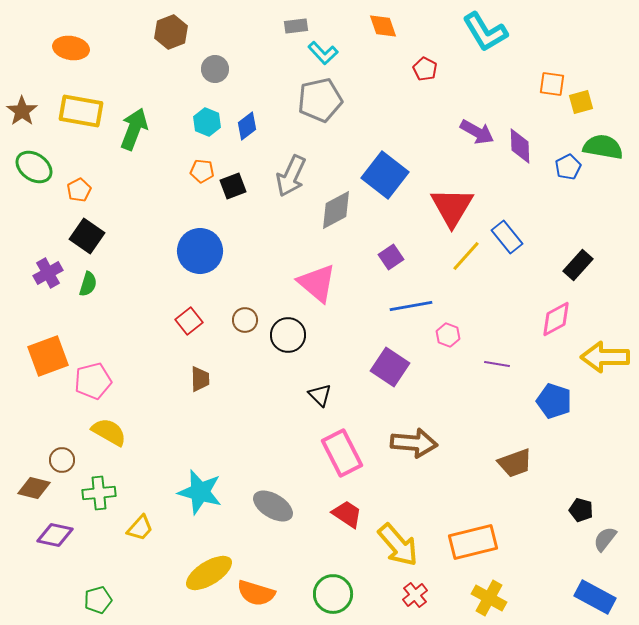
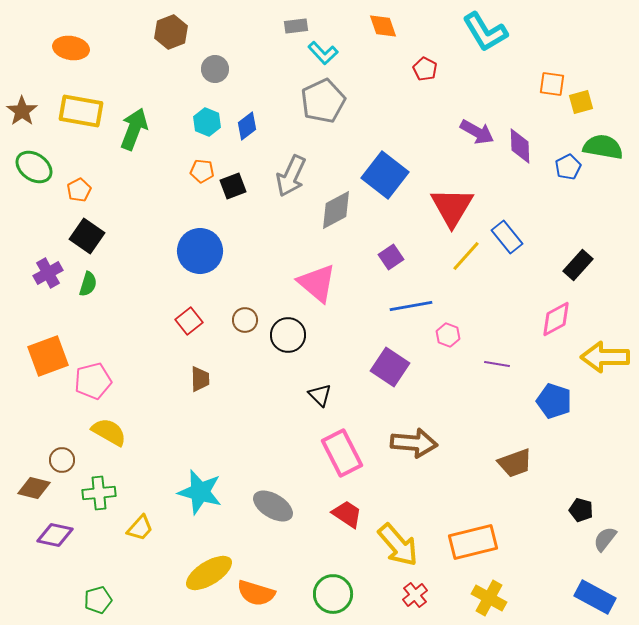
gray pentagon at (320, 100): moved 3 px right, 1 px down; rotated 12 degrees counterclockwise
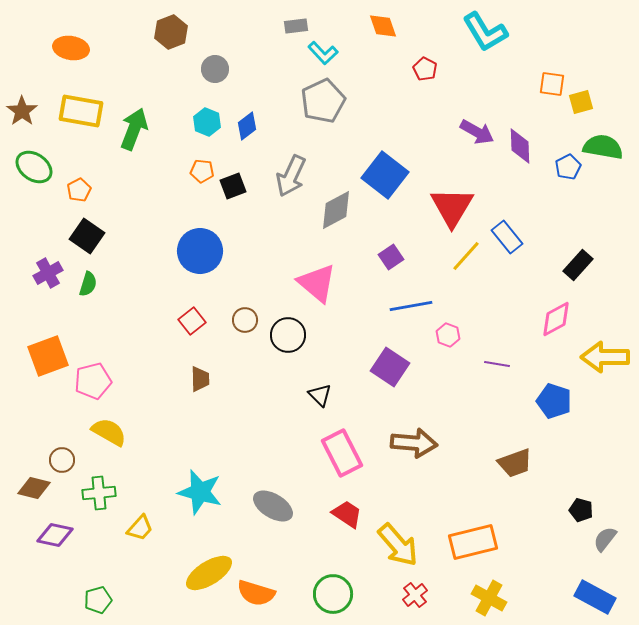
red square at (189, 321): moved 3 px right
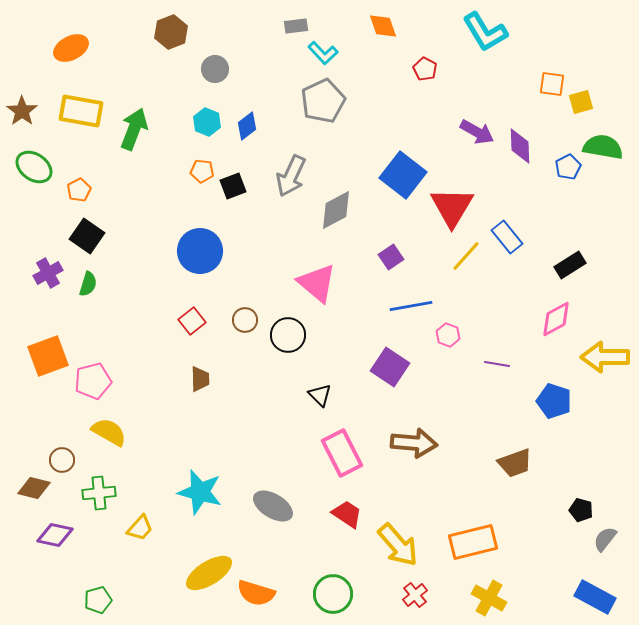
orange ellipse at (71, 48): rotated 36 degrees counterclockwise
blue square at (385, 175): moved 18 px right
black rectangle at (578, 265): moved 8 px left; rotated 16 degrees clockwise
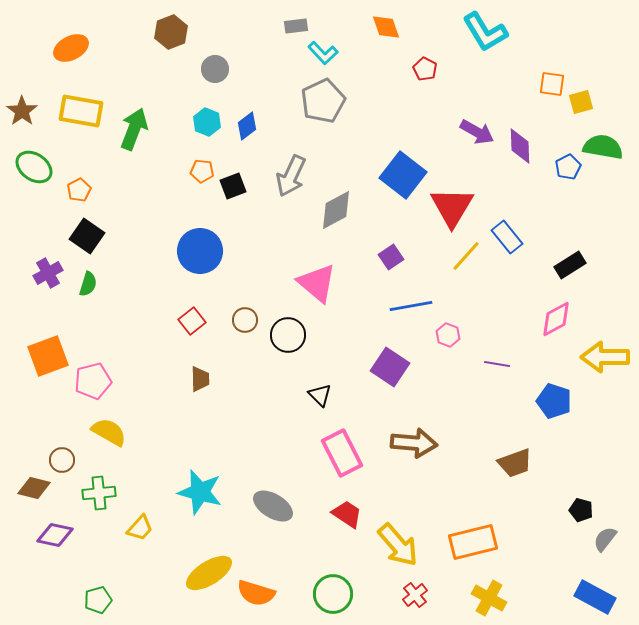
orange diamond at (383, 26): moved 3 px right, 1 px down
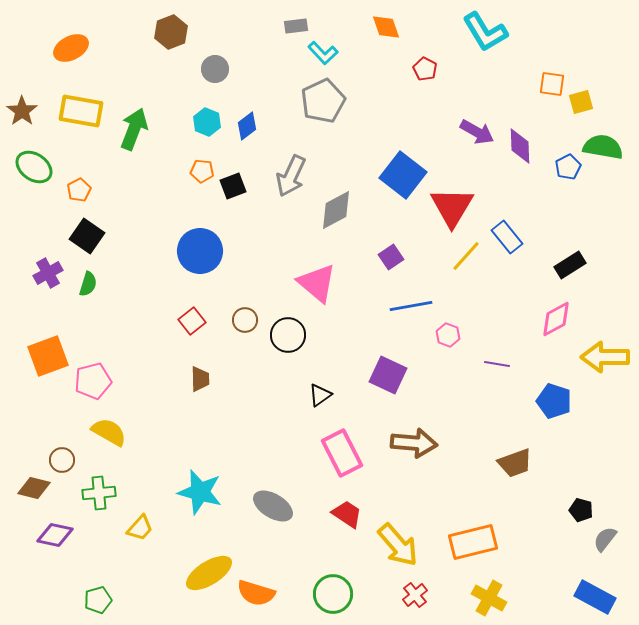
purple square at (390, 367): moved 2 px left, 8 px down; rotated 9 degrees counterclockwise
black triangle at (320, 395): rotated 40 degrees clockwise
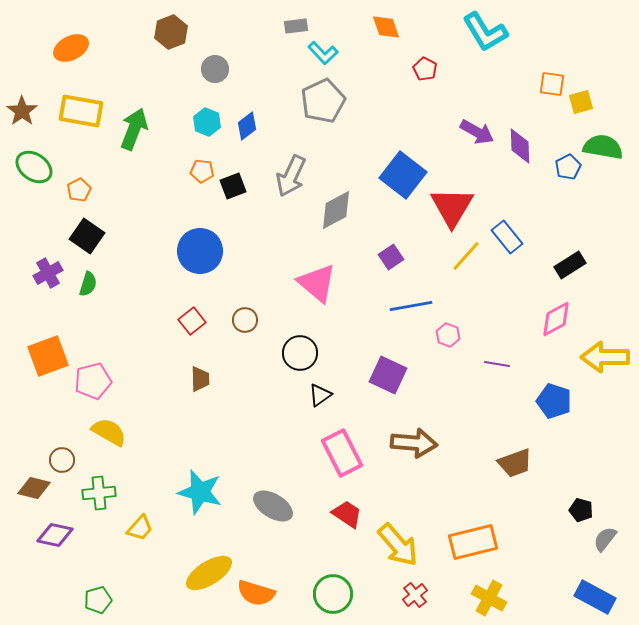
black circle at (288, 335): moved 12 px right, 18 px down
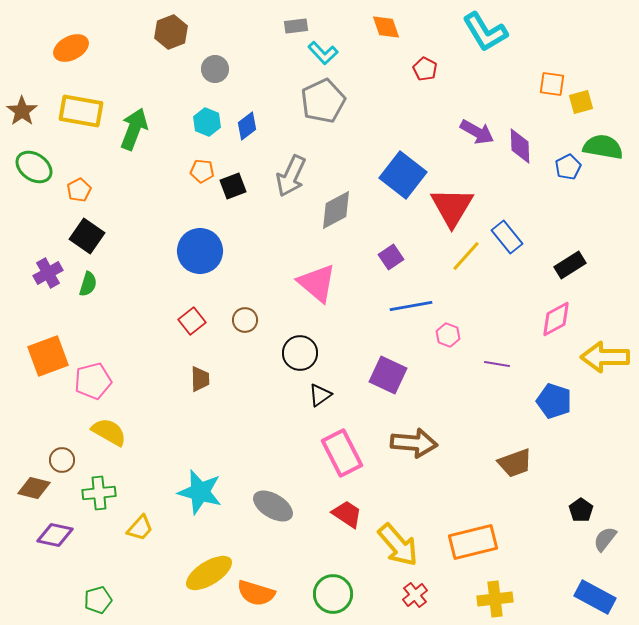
black pentagon at (581, 510): rotated 20 degrees clockwise
yellow cross at (489, 598): moved 6 px right, 1 px down; rotated 36 degrees counterclockwise
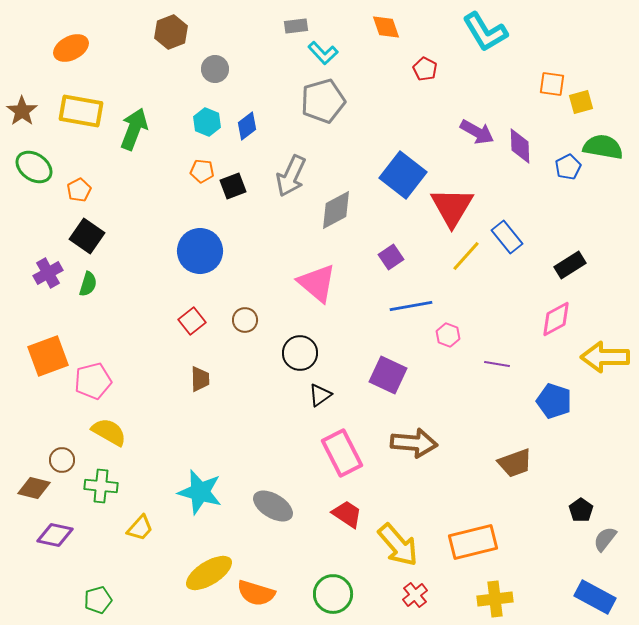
gray pentagon at (323, 101): rotated 9 degrees clockwise
green cross at (99, 493): moved 2 px right, 7 px up; rotated 12 degrees clockwise
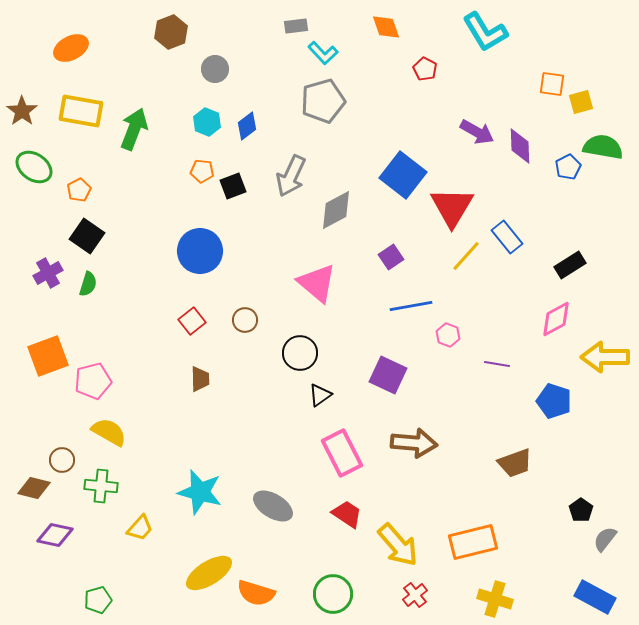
yellow cross at (495, 599): rotated 24 degrees clockwise
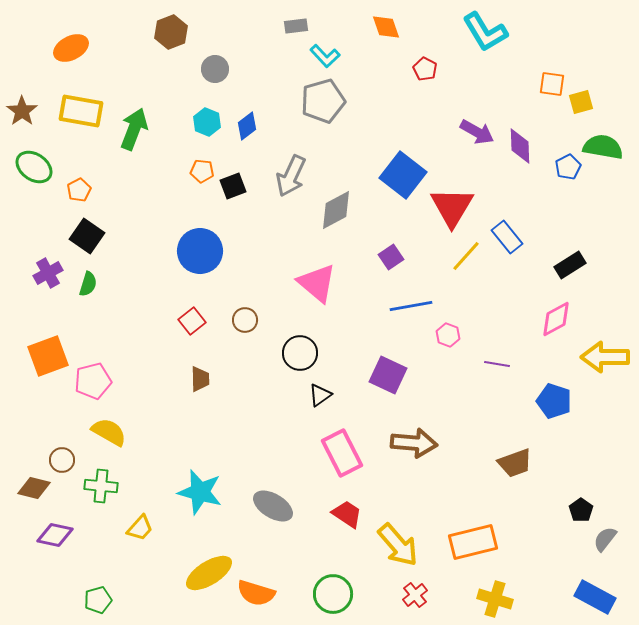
cyan L-shape at (323, 53): moved 2 px right, 3 px down
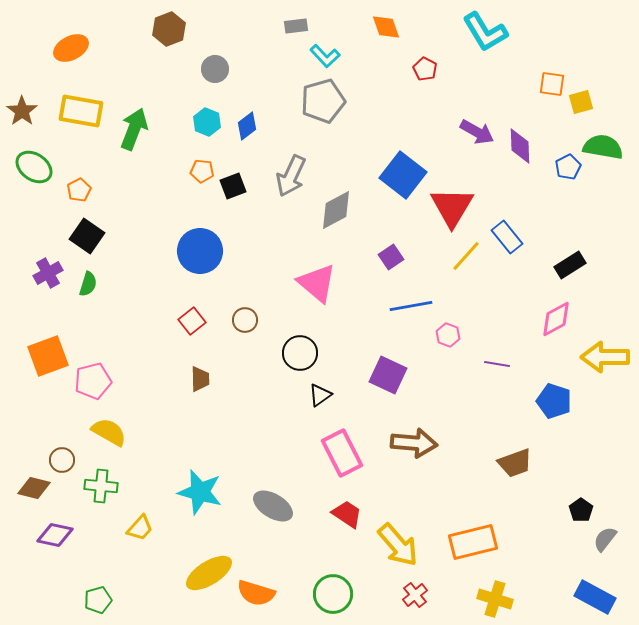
brown hexagon at (171, 32): moved 2 px left, 3 px up
